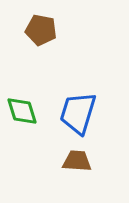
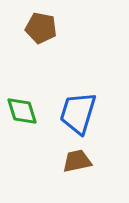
brown pentagon: moved 2 px up
brown trapezoid: rotated 16 degrees counterclockwise
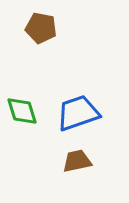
blue trapezoid: rotated 54 degrees clockwise
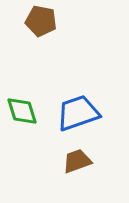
brown pentagon: moved 7 px up
brown trapezoid: rotated 8 degrees counterclockwise
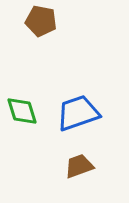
brown trapezoid: moved 2 px right, 5 px down
